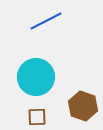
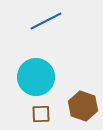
brown square: moved 4 px right, 3 px up
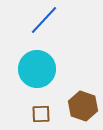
blue line: moved 2 px left, 1 px up; rotated 20 degrees counterclockwise
cyan circle: moved 1 px right, 8 px up
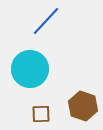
blue line: moved 2 px right, 1 px down
cyan circle: moved 7 px left
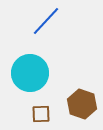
cyan circle: moved 4 px down
brown hexagon: moved 1 px left, 2 px up
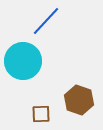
cyan circle: moved 7 px left, 12 px up
brown hexagon: moved 3 px left, 4 px up
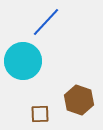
blue line: moved 1 px down
brown square: moved 1 px left
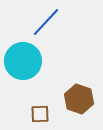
brown hexagon: moved 1 px up
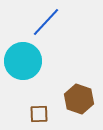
brown square: moved 1 px left
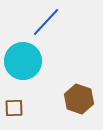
brown square: moved 25 px left, 6 px up
